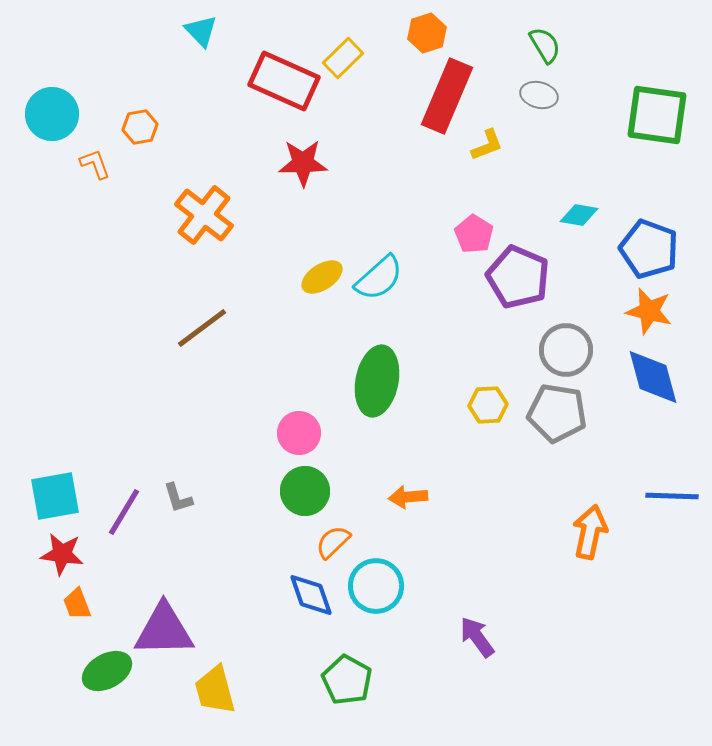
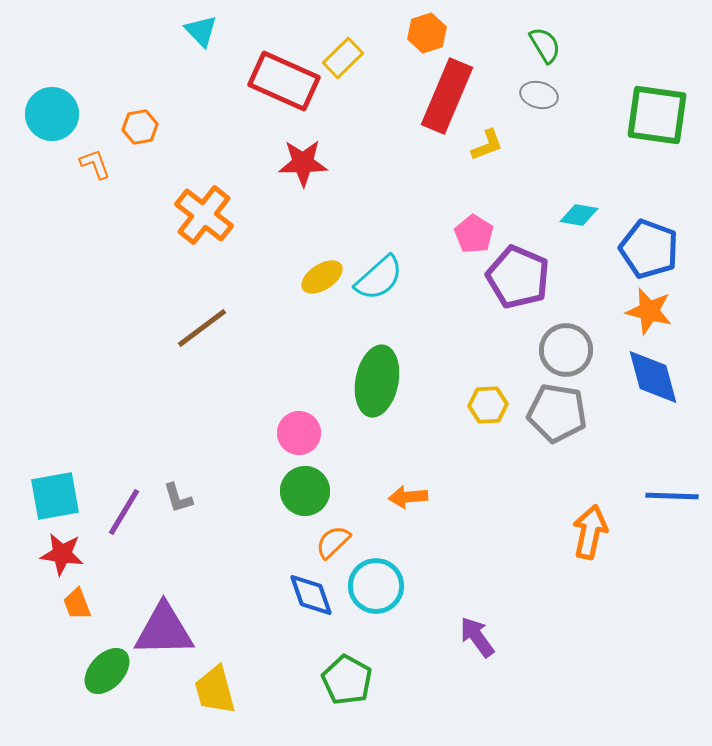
green ellipse at (107, 671): rotated 18 degrees counterclockwise
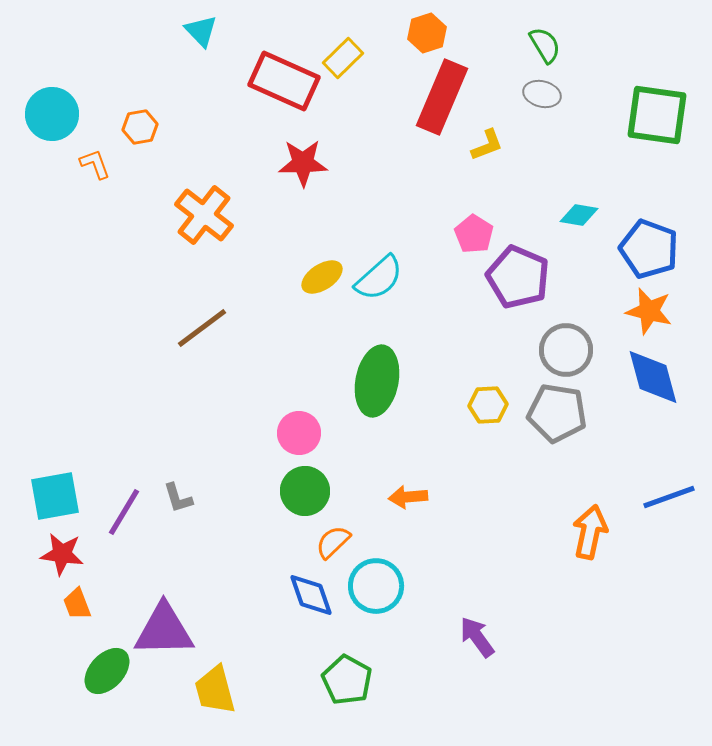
gray ellipse at (539, 95): moved 3 px right, 1 px up
red rectangle at (447, 96): moved 5 px left, 1 px down
blue line at (672, 496): moved 3 px left, 1 px down; rotated 22 degrees counterclockwise
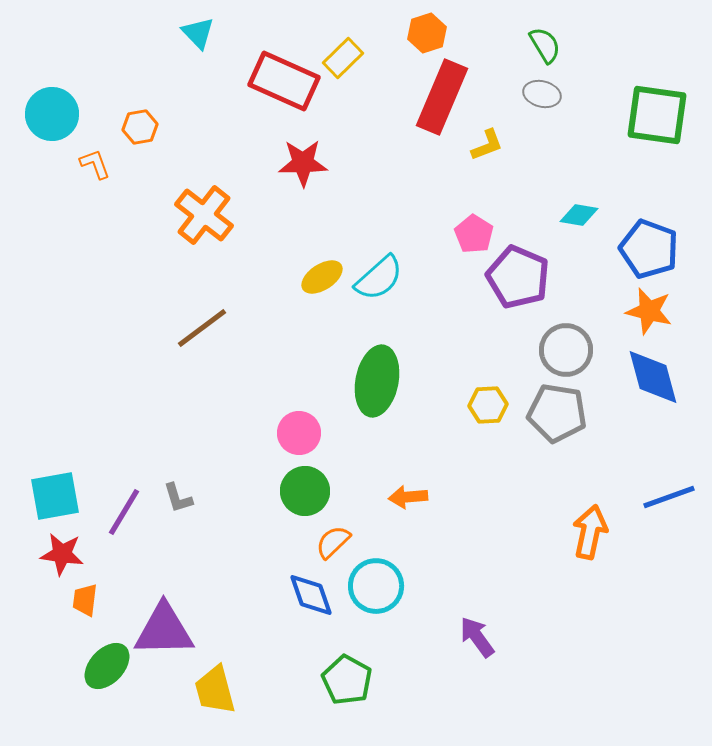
cyan triangle at (201, 31): moved 3 px left, 2 px down
orange trapezoid at (77, 604): moved 8 px right, 4 px up; rotated 28 degrees clockwise
green ellipse at (107, 671): moved 5 px up
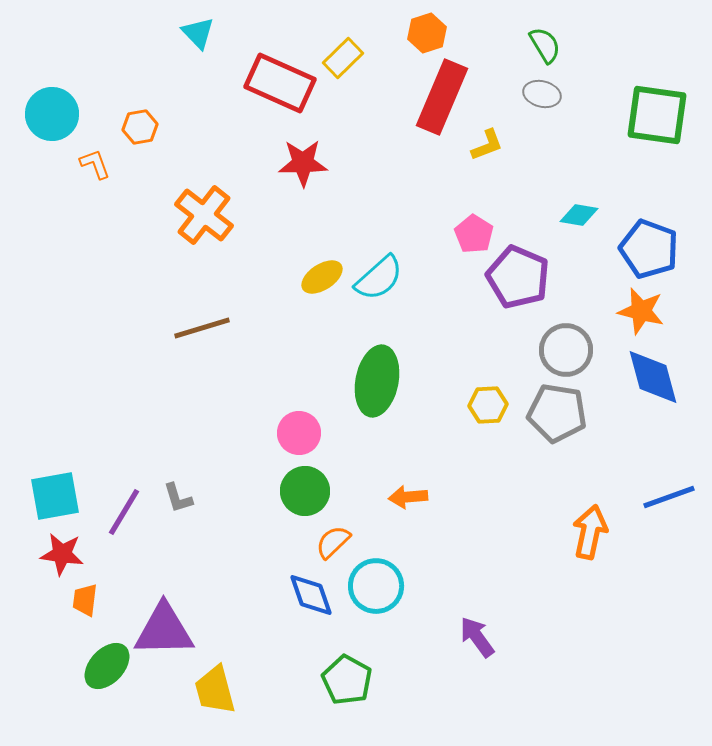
red rectangle at (284, 81): moved 4 px left, 2 px down
orange star at (649, 311): moved 8 px left
brown line at (202, 328): rotated 20 degrees clockwise
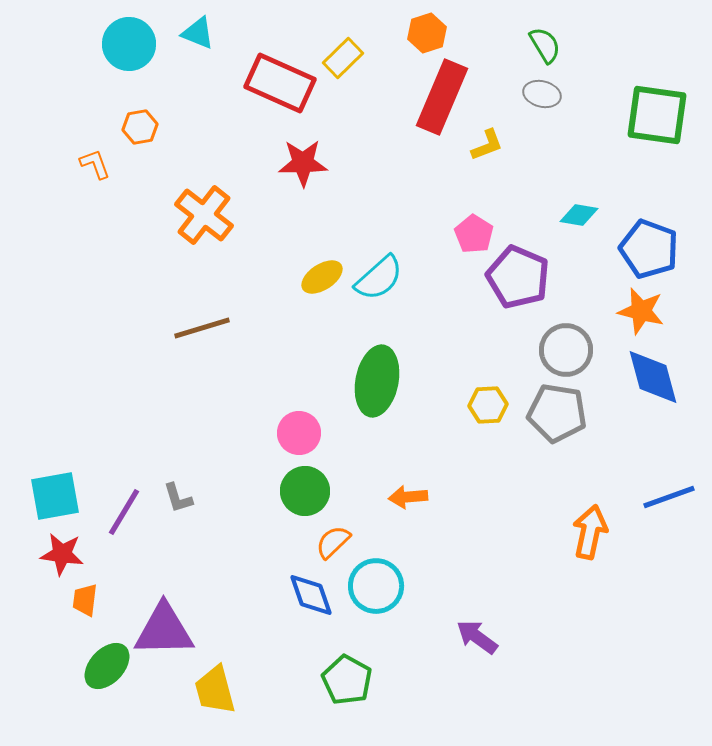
cyan triangle at (198, 33): rotated 24 degrees counterclockwise
cyan circle at (52, 114): moved 77 px right, 70 px up
purple arrow at (477, 637): rotated 18 degrees counterclockwise
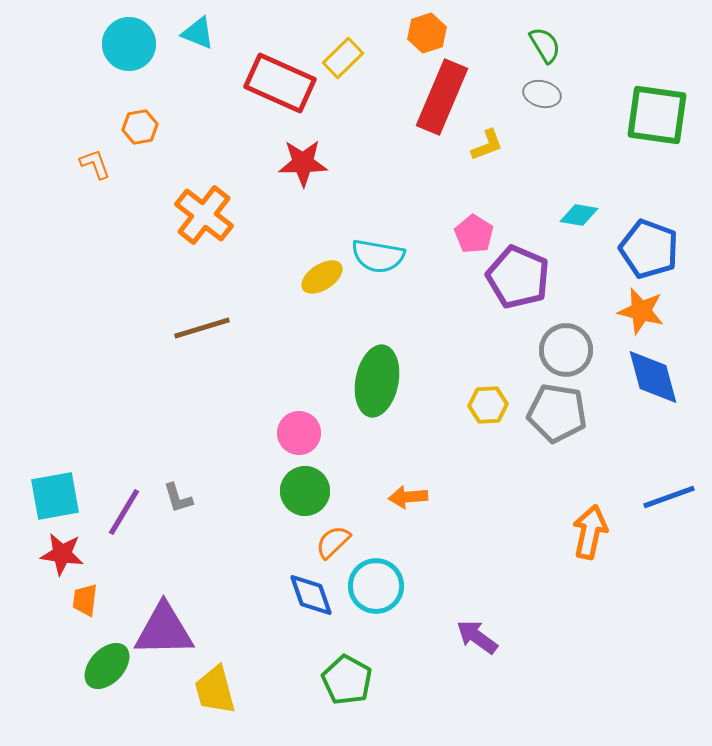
cyan semicircle at (379, 278): moved 1 px left, 22 px up; rotated 52 degrees clockwise
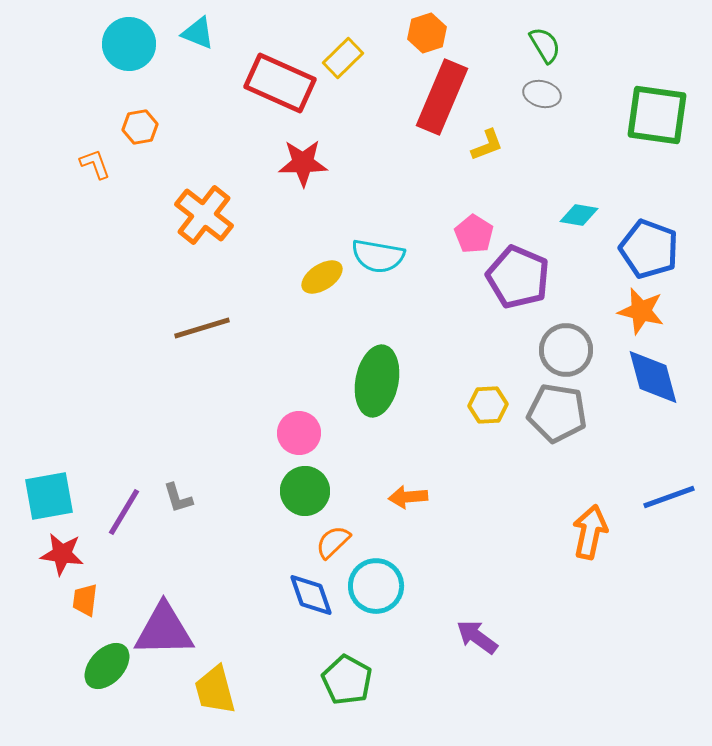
cyan square at (55, 496): moved 6 px left
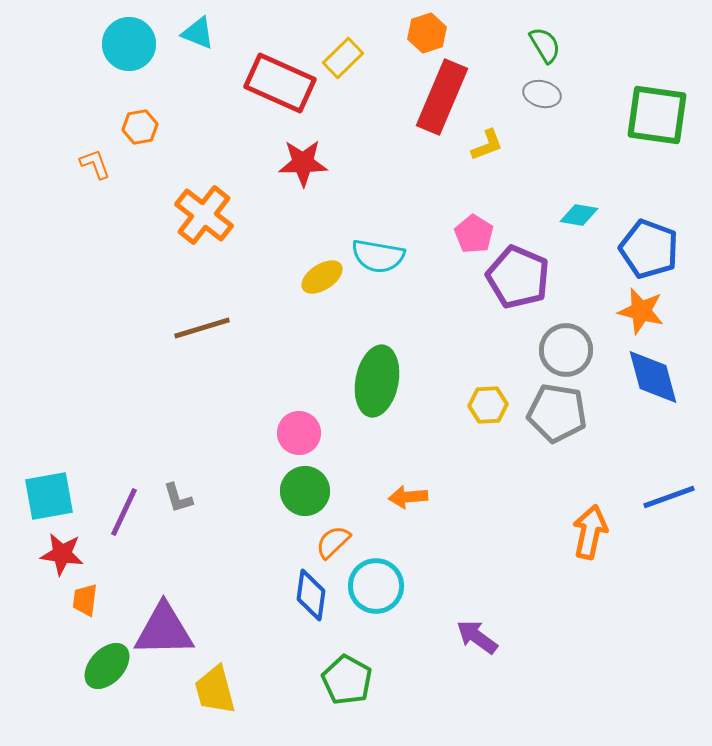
purple line at (124, 512): rotated 6 degrees counterclockwise
blue diamond at (311, 595): rotated 27 degrees clockwise
